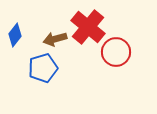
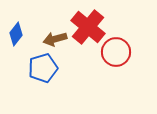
blue diamond: moved 1 px right, 1 px up
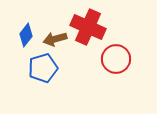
red cross: rotated 16 degrees counterclockwise
blue diamond: moved 10 px right, 1 px down
red circle: moved 7 px down
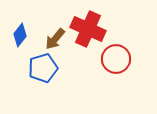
red cross: moved 2 px down
blue diamond: moved 6 px left
brown arrow: rotated 35 degrees counterclockwise
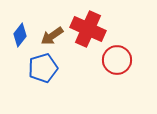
brown arrow: moved 3 px left, 3 px up; rotated 15 degrees clockwise
red circle: moved 1 px right, 1 px down
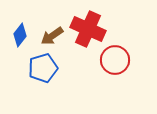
red circle: moved 2 px left
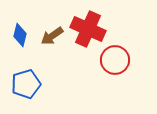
blue diamond: rotated 25 degrees counterclockwise
blue pentagon: moved 17 px left, 16 px down
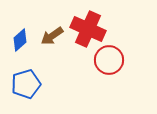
blue diamond: moved 5 px down; rotated 35 degrees clockwise
red circle: moved 6 px left
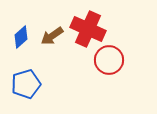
blue diamond: moved 1 px right, 3 px up
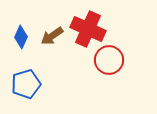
blue diamond: rotated 25 degrees counterclockwise
